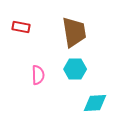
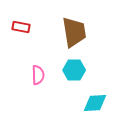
cyan hexagon: moved 1 px left, 1 px down
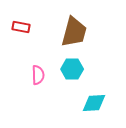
brown trapezoid: rotated 24 degrees clockwise
cyan hexagon: moved 2 px left, 1 px up
cyan diamond: moved 1 px left
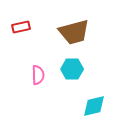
red rectangle: rotated 24 degrees counterclockwise
brown trapezoid: rotated 60 degrees clockwise
cyan diamond: moved 3 px down; rotated 10 degrees counterclockwise
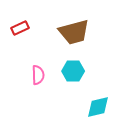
red rectangle: moved 1 px left, 1 px down; rotated 12 degrees counterclockwise
cyan hexagon: moved 1 px right, 2 px down
cyan diamond: moved 4 px right, 1 px down
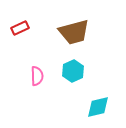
cyan hexagon: rotated 25 degrees counterclockwise
pink semicircle: moved 1 px left, 1 px down
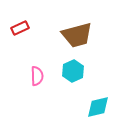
brown trapezoid: moved 3 px right, 3 px down
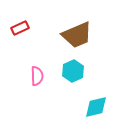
brown trapezoid: rotated 8 degrees counterclockwise
cyan diamond: moved 2 px left
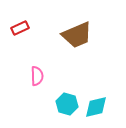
cyan hexagon: moved 6 px left, 33 px down; rotated 20 degrees counterclockwise
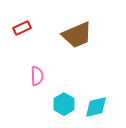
red rectangle: moved 2 px right
cyan hexagon: moved 3 px left; rotated 15 degrees clockwise
